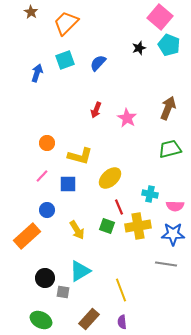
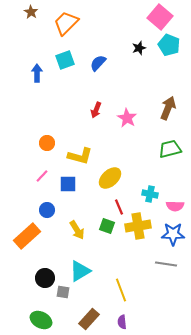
blue arrow: rotated 18 degrees counterclockwise
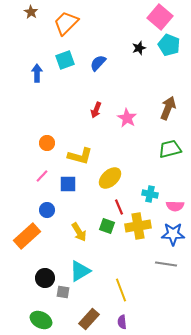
yellow arrow: moved 2 px right, 2 px down
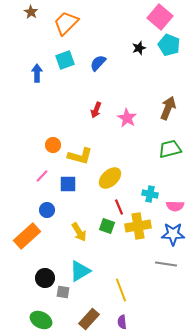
orange circle: moved 6 px right, 2 px down
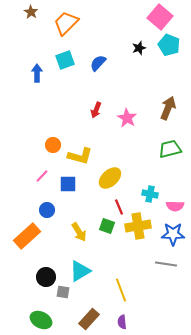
black circle: moved 1 px right, 1 px up
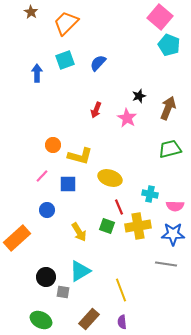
black star: moved 48 px down
yellow ellipse: rotated 60 degrees clockwise
orange rectangle: moved 10 px left, 2 px down
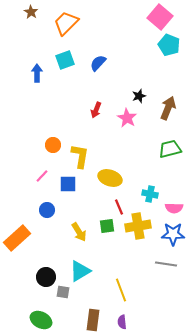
yellow L-shape: rotated 95 degrees counterclockwise
pink semicircle: moved 1 px left, 2 px down
green square: rotated 28 degrees counterclockwise
brown rectangle: moved 4 px right, 1 px down; rotated 35 degrees counterclockwise
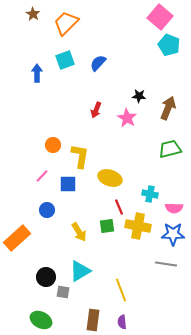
brown star: moved 2 px right, 2 px down
black star: rotated 24 degrees clockwise
yellow cross: rotated 20 degrees clockwise
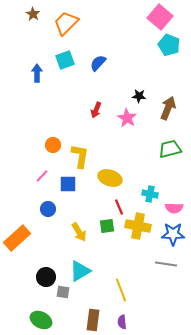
blue circle: moved 1 px right, 1 px up
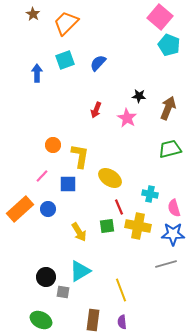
yellow ellipse: rotated 15 degrees clockwise
pink semicircle: rotated 72 degrees clockwise
orange rectangle: moved 3 px right, 29 px up
gray line: rotated 25 degrees counterclockwise
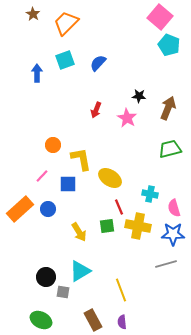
yellow L-shape: moved 1 px right, 3 px down; rotated 20 degrees counterclockwise
brown rectangle: rotated 35 degrees counterclockwise
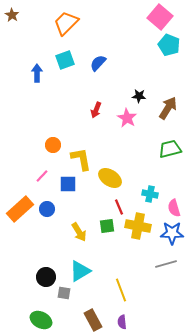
brown star: moved 21 px left, 1 px down
brown arrow: rotated 10 degrees clockwise
blue circle: moved 1 px left
blue star: moved 1 px left, 1 px up
gray square: moved 1 px right, 1 px down
